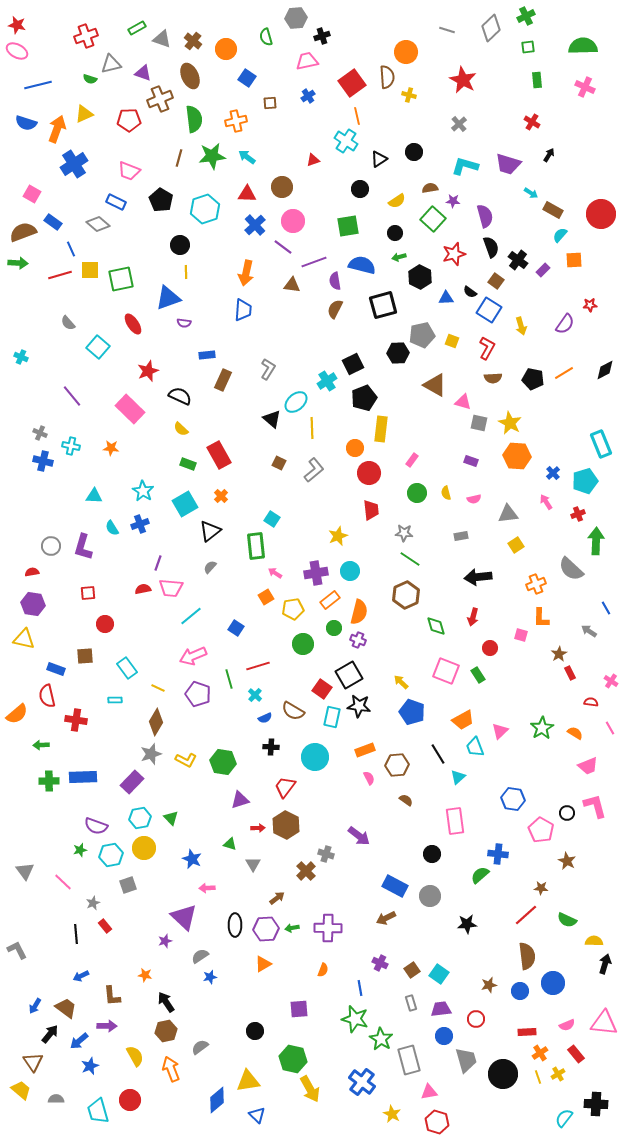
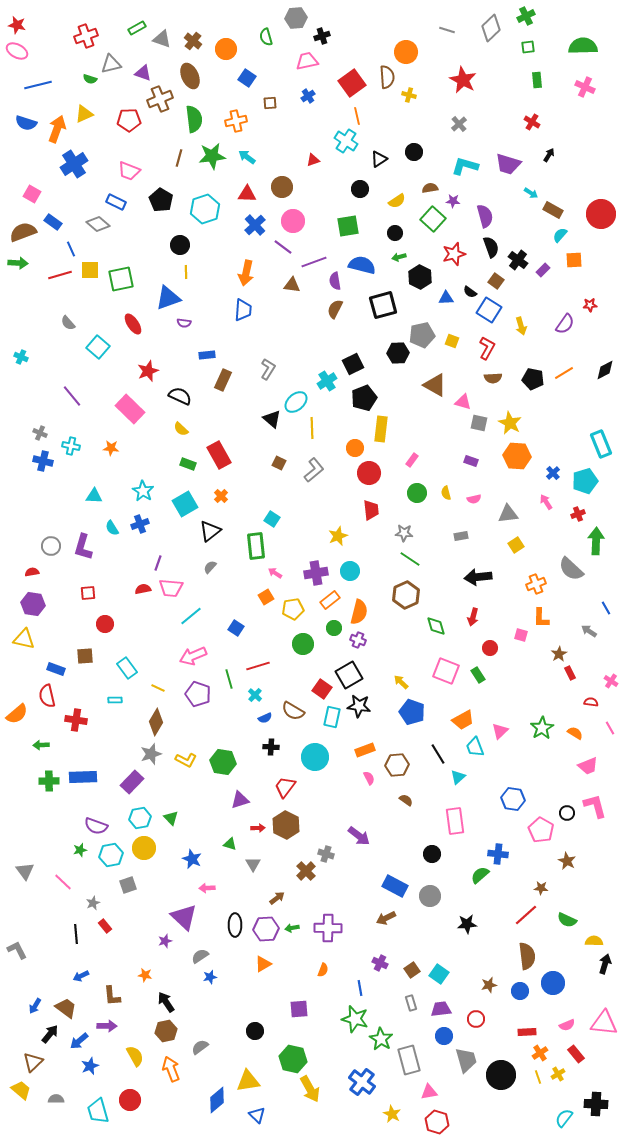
brown triangle at (33, 1062): rotated 20 degrees clockwise
black circle at (503, 1074): moved 2 px left, 1 px down
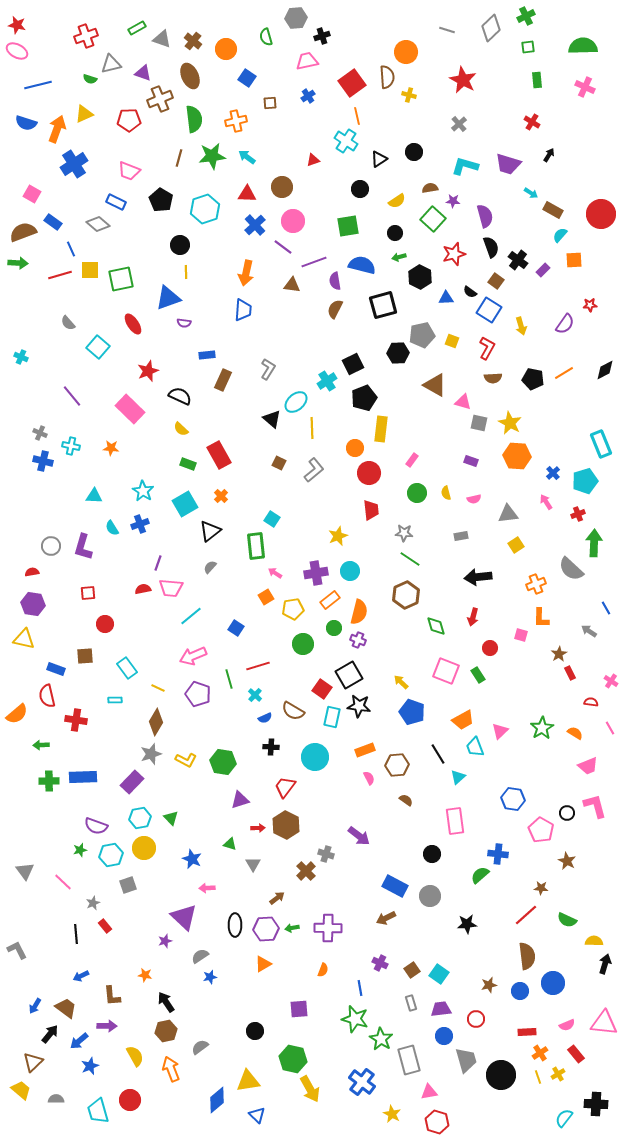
green arrow at (596, 541): moved 2 px left, 2 px down
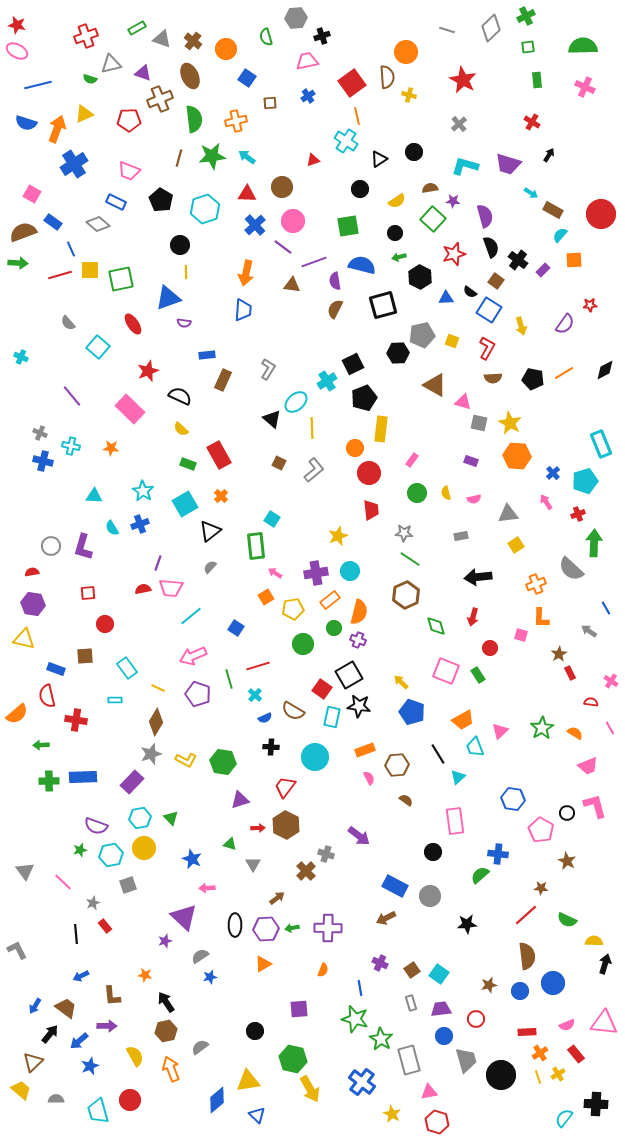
black circle at (432, 854): moved 1 px right, 2 px up
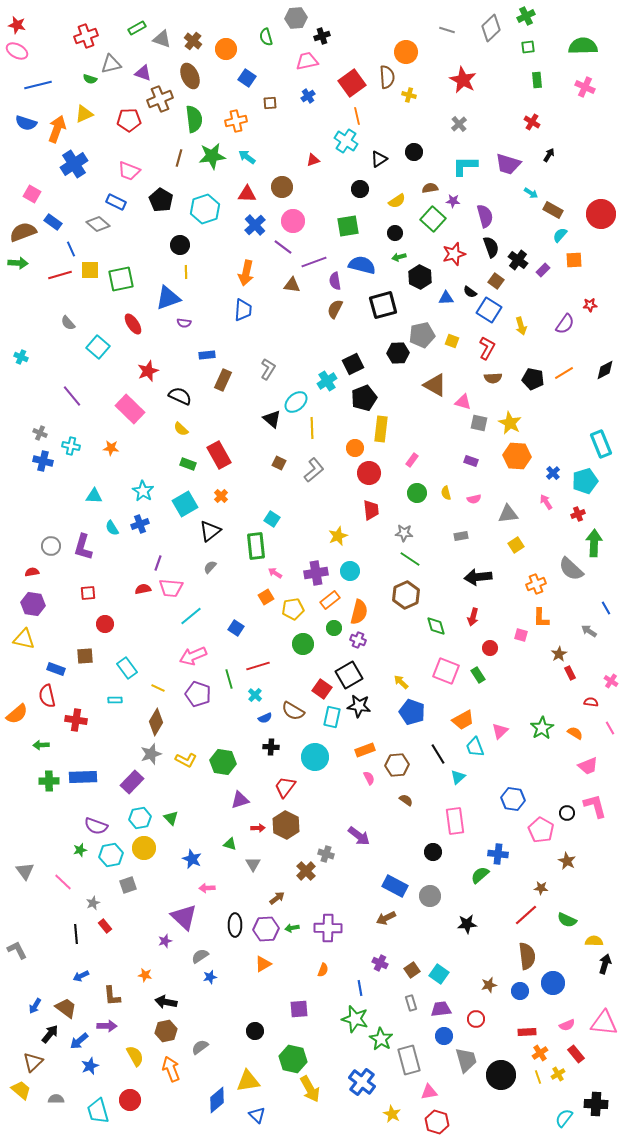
cyan L-shape at (465, 166): rotated 16 degrees counterclockwise
black arrow at (166, 1002): rotated 45 degrees counterclockwise
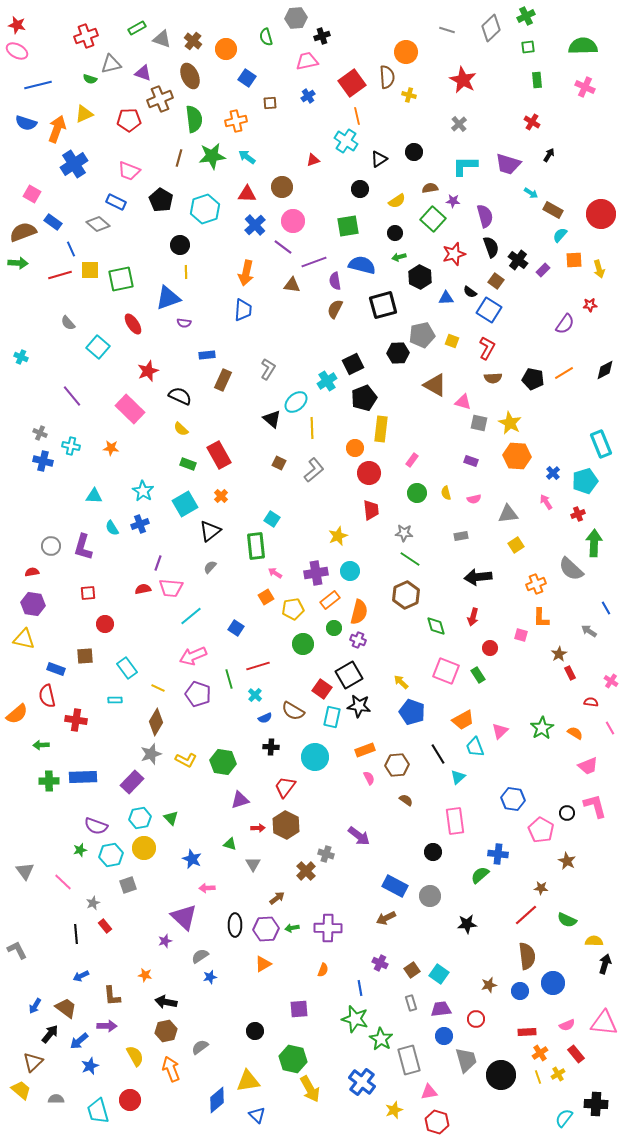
yellow arrow at (521, 326): moved 78 px right, 57 px up
yellow star at (392, 1114): moved 2 px right, 4 px up; rotated 24 degrees clockwise
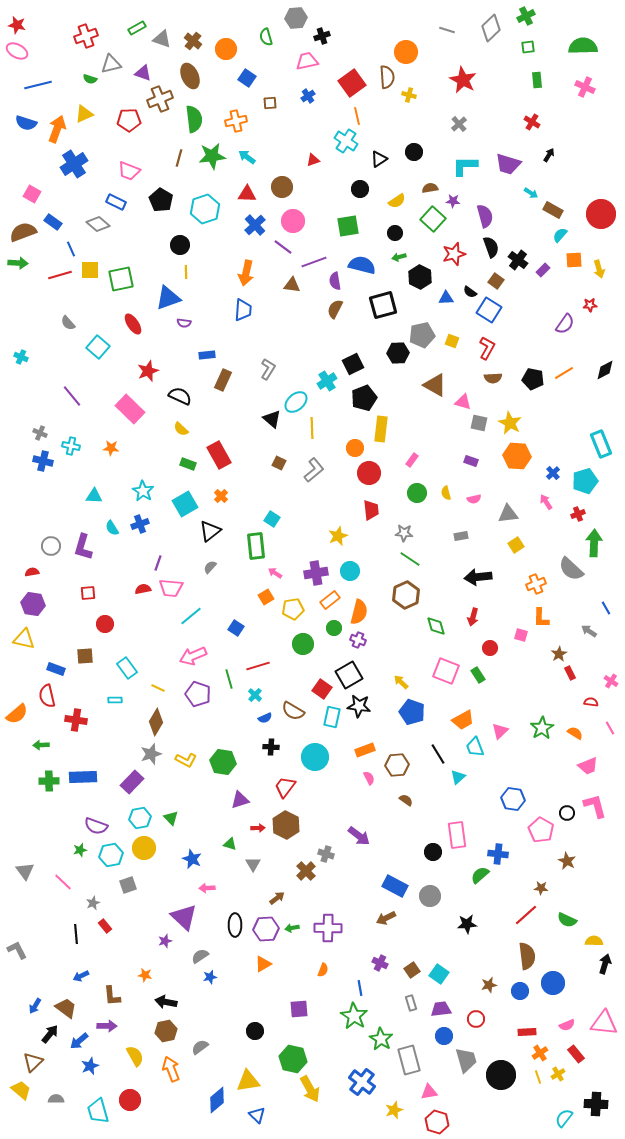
pink rectangle at (455, 821): moved 2 px right, 14 px down
green star at (355, 1019): moved 1 px left, 3 px up; rotated 16 degrees clockwise
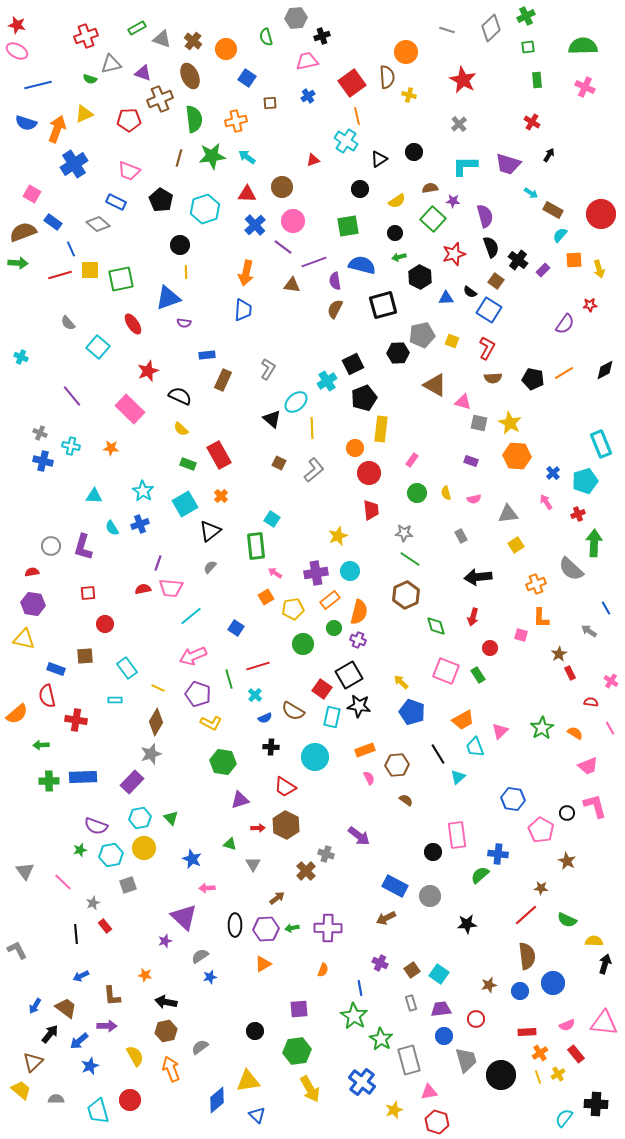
gray rectangle at (461, 536): rotated 72 degrees clockwise
yellow L-shape at (186, 760): moved 25 px right, 37 px up
red trapezoid at (285, 787): rotated 95 degrees counterclockwise
green hexagon at (293, 1059): moved 4 px right, 8 px up; rotated 20 degrees counterclockwise
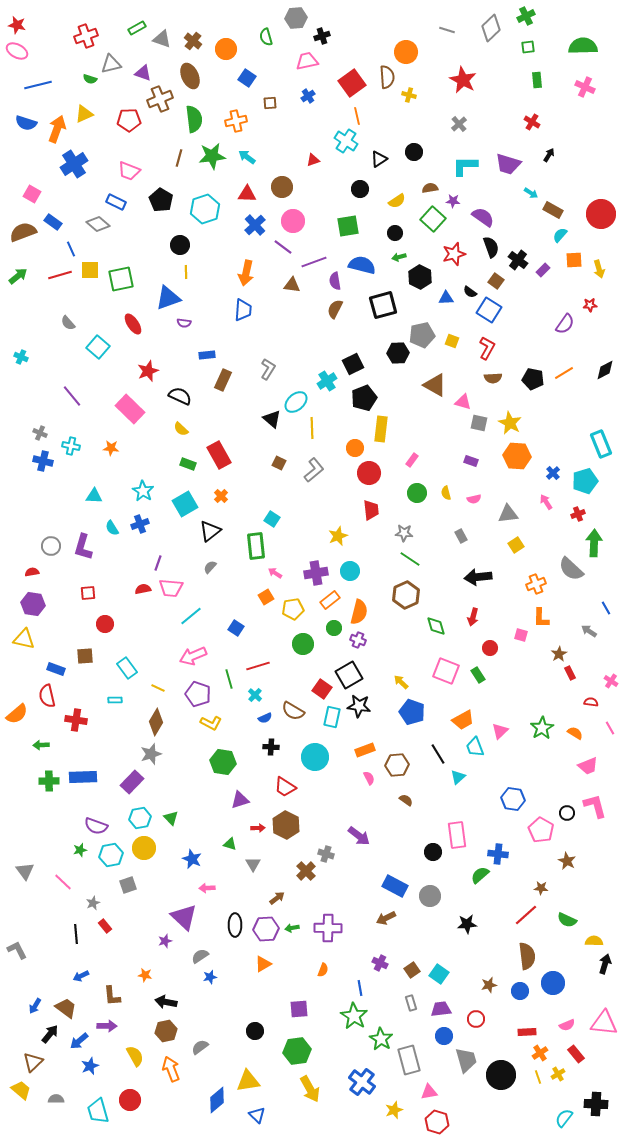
purple semicircle at (485, 216): moved 2 px left, 1 px down; rotated 40 degrees counterclockwise
green arrow at (18, 263): moved 13 px down; rotated 42 degrees counterclockwise
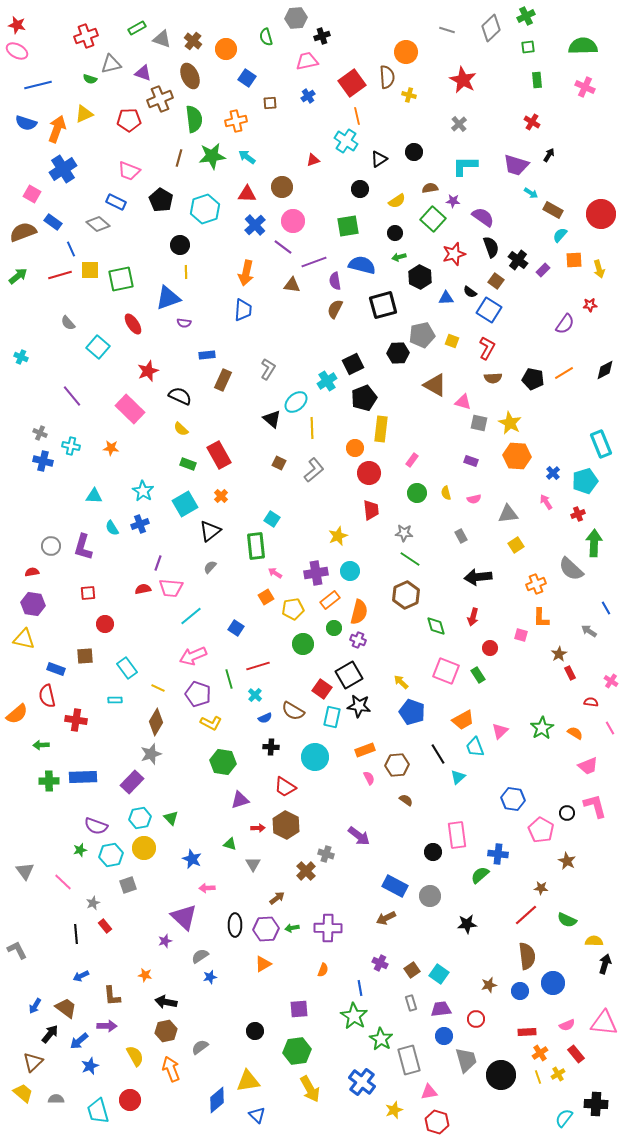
blue cross at (74, 164): moved 11 px left, 5 px down
purple trapezoid at (508, 164): moved 8 px right, 1 px down
yellow trapezoid at (21, 1090): moved 2 px right, 3 px down
